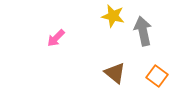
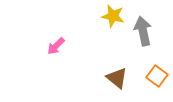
pink arrow: moved 8 px down
brown triangle: moved 2 px right, 5 px down
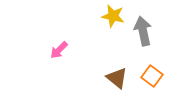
pink arrow: moved 3 px right, 4 px down
orange square: moved 5 px left
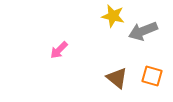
gray arrow: rotated 100 degrees counterclockwise
orange square: rotated 20 degrees counterclockwise
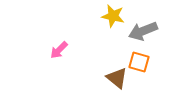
orange square: moved 13 px left, 14 px up
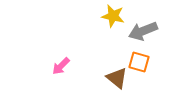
pink arrow: moved 2 px right, 16 px down
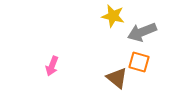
gray arrow: moved 1 px left, 1 px down
pink arrow: moved 9 px left; rotated 24 degrees counterclockwise
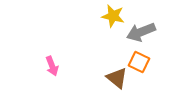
gray arrow: moved 1 px left
orange square: rotated 10 degrees clockwise
pink arrow: rotated 42 degrees counterclockwise
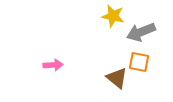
orange square: rotated 15 degrees counterclockwise
pink arrow: moved 1 px right, 1 px up; rotated 72 degrees counterclockwise
